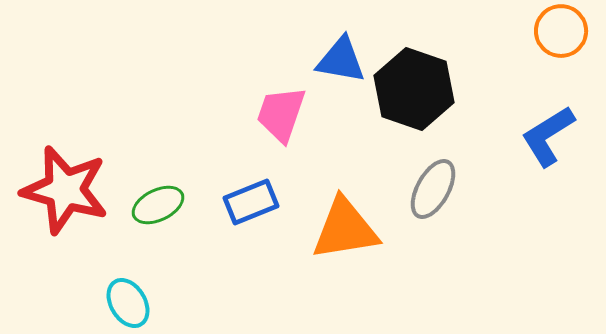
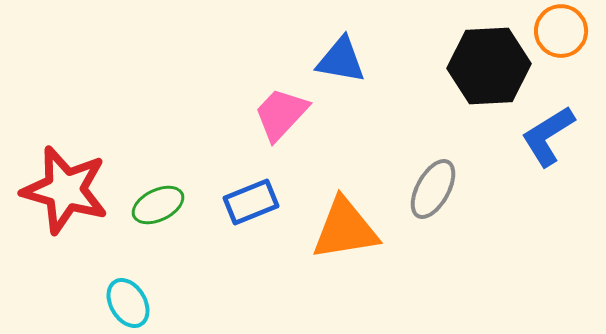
black hexagon: moved 75 px right, 23 px up; rotated 22 degrees counterclockwise
pink trapezoid: rotated 24 degrees clockwise
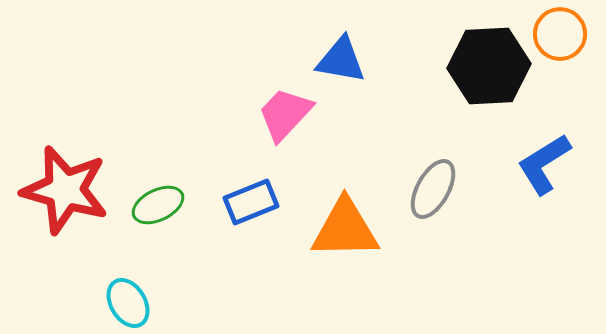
orange circle: moved 1 px left, 3 px down
pink trapezoid: moved 4 px right
blue L-shape: moved 4 px left, 28 px down
orange triangle: rotated 8 degrees clockwise
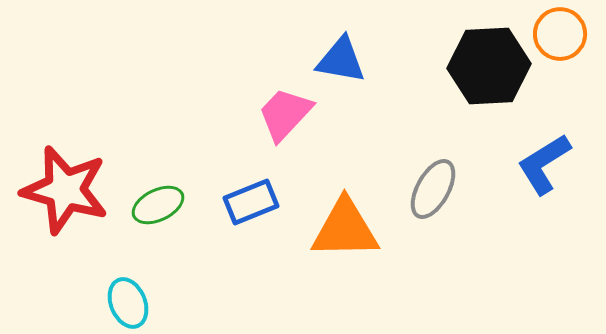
cyan ellipse: rotated 9 degrees clockwise
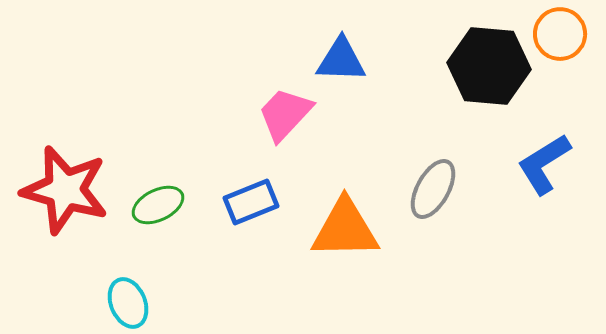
blue triangle: rotated 8 degrees counterclockwise
black hexagon: rotated 8 degrees clockwise
